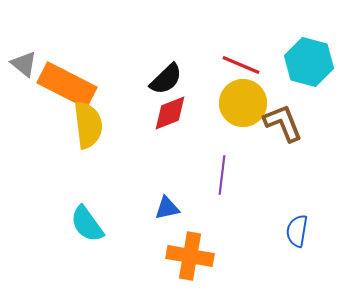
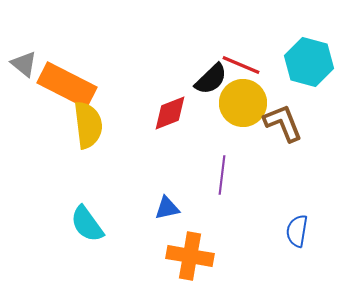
black semicircle: moved 45 px right
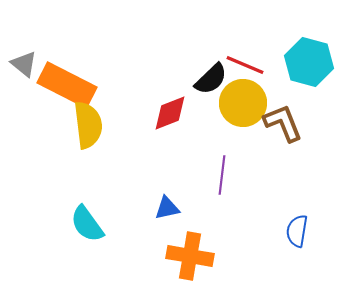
red line: moved 4 px right
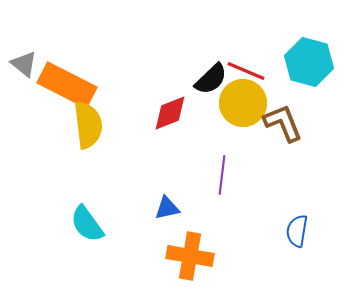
red line: moved 1 px right, 6 px down
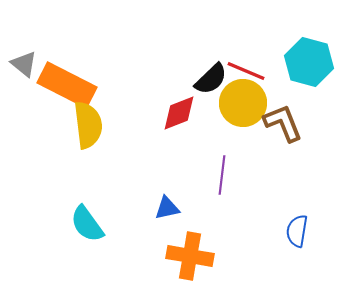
red diamond: moved 9 px right
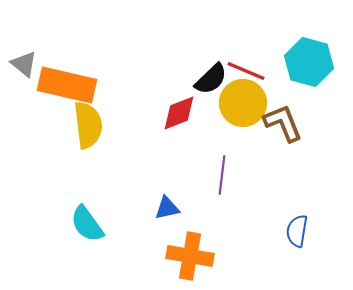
orange rectangle: rotated 14 degrees counterclockwise
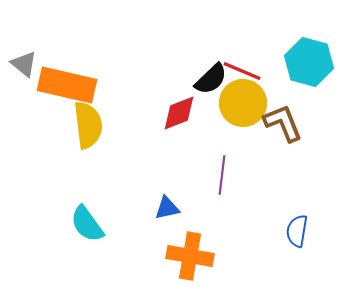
red line: moved 4 px left
